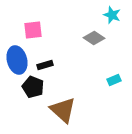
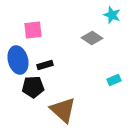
gray diamond: moved 2 px left
blue ellipse: moved 1 px right
black pentagon: rotated 25 degrees counterclockwise
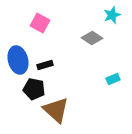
cyan star: rotated 30 degrees clockwise
pink square: moved 7 px right, 7 px up; rotated 36 degrees clockwise
cyan rectangle: moved 1 px left, 1 px up
black pentagon: moved 1 px right, 2 px down; rotated 15 degrees clockwise
brown triangle: moved 7 px left
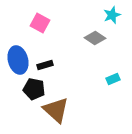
gray diamond: moved 3 px right
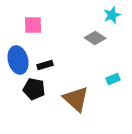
pink square: moved 7 px left, 2 px down; rotated 30 degrees counterclockwise
brown triangle: moved 20 px right, 11 px up
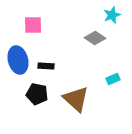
black rectangle: moved 1 px right, 1 px down; rotated 21 degrees clockwise
black pentagon: moved 3 px right, 5 px down
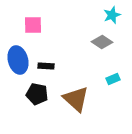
gray diamond: moved 7 px right, 4 px down
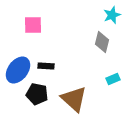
gray diamond: rotated 70 degrees clockwise
blue ellipse: moved 10 px down; rotated 52 degrees clockwise
brown triangle: moved 2 px left
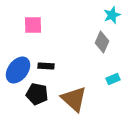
gray diamond: rotated 10 degrees clockwise
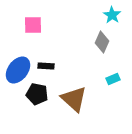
cyan star: rotated 18 degrees counterclockwise
